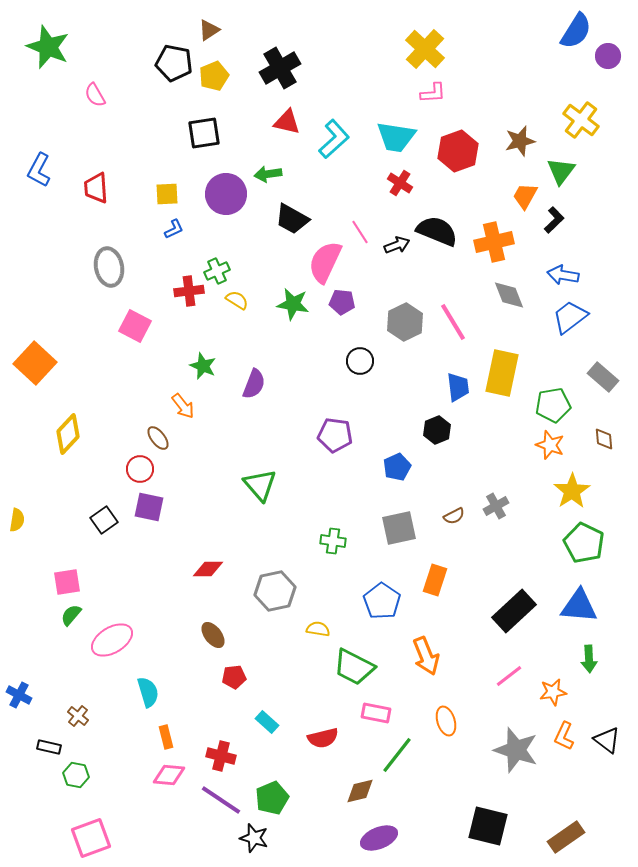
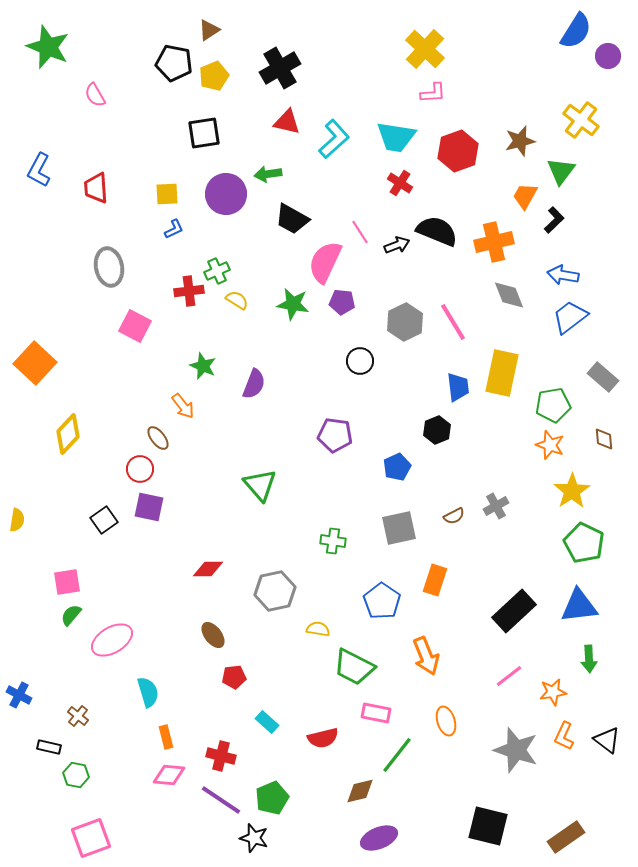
blue triangle at (579, 606): rotated 12 degrees counterclockwise
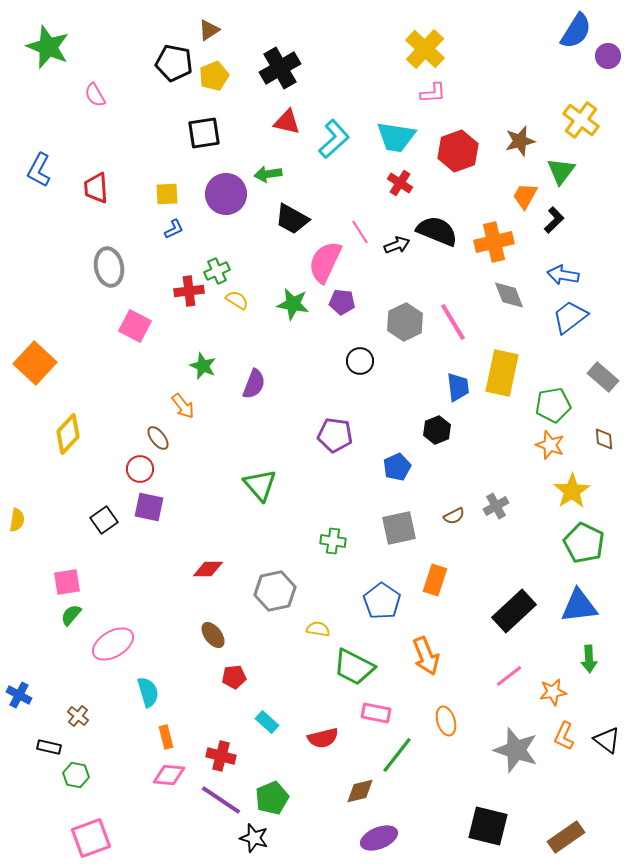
pink ellipse at (112, 640): moved 1 px right, 4 px down
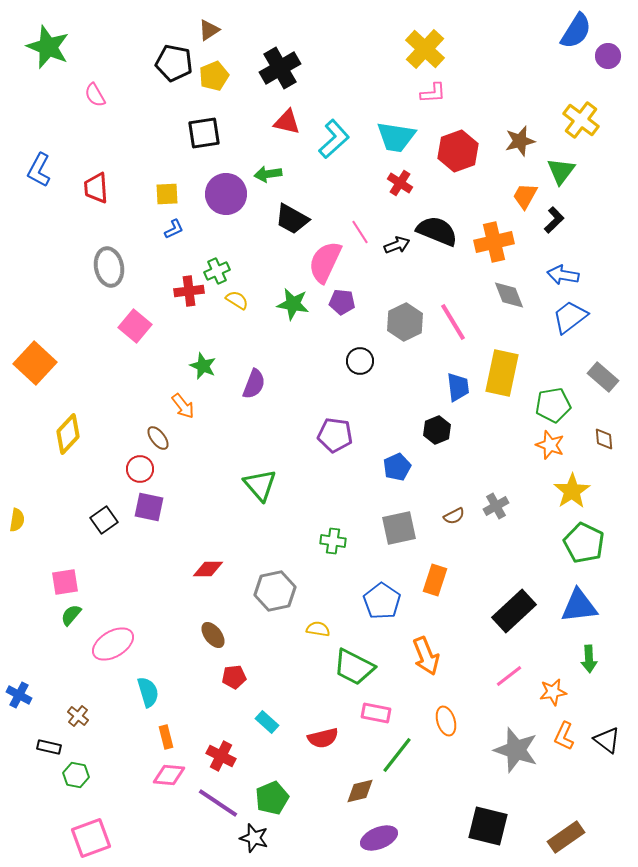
pink square at (135, 326): rotated 12 degrees clockwise
pink square at (67, 582): moved 2 px left
red cross at (221, 756): rotated 12 degrees clockwise
purple line at (221, 800): moved 3 px left, 3 px down
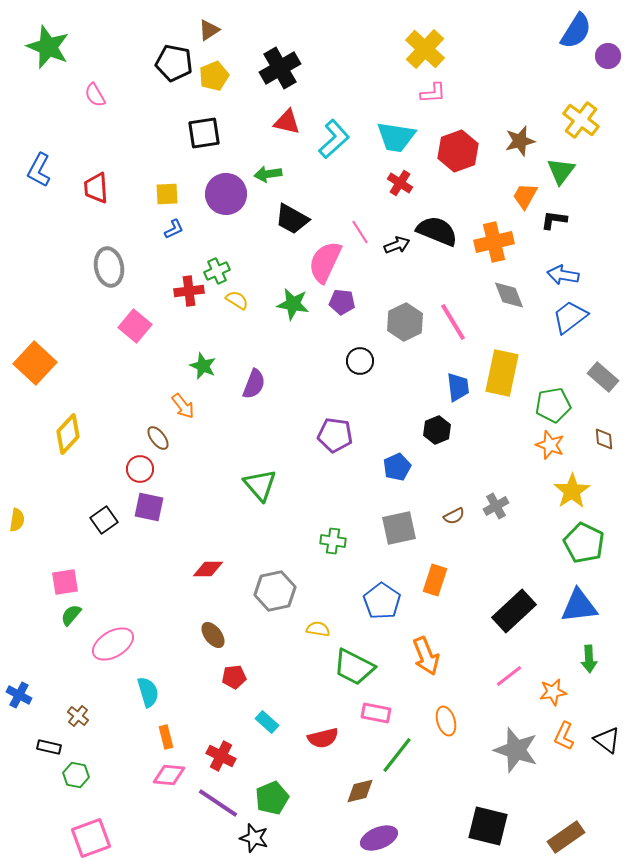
black L-shape at (554, 220): rotated 128 degrees counterclockwise
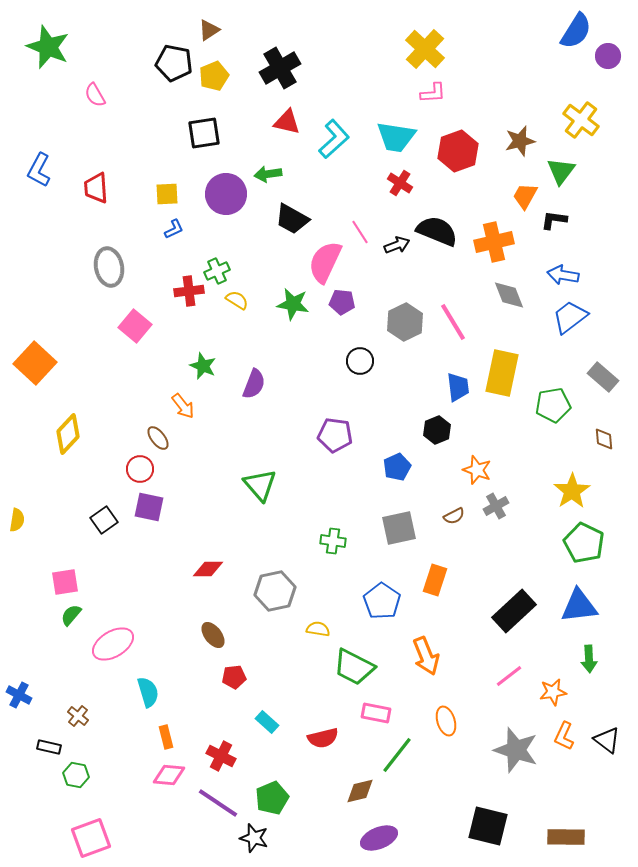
orange star at (550, 445): moved 73 px left, 25 px down
brown rectangle at (566, 837): rotated 36 degrees clockwise
